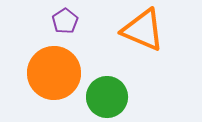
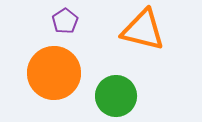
orange triangle: rotated 9 degrees counterclockwise
green circle: moved 9 px right, 1 px up
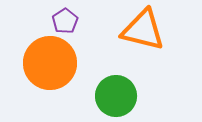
orange circle: moved 4 px left, 10 px up
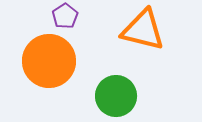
purple pentagon: moved 5 px up
orange circle: moved 1 px left, 2 px up
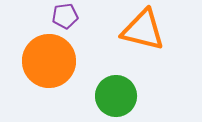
purple pentagon: rotated 25 degrees clockwise
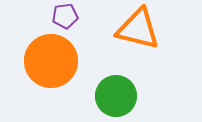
orange triangle: moved 5 px left, 1 px up
orange circle: moved 2 px right
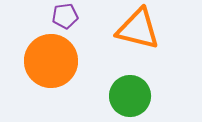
green circle: moved 14 px right
